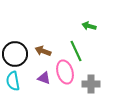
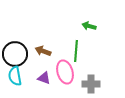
green line: rotated 30 degrees clockwise
cyan semicircle: moved 2 px right, 5 px up
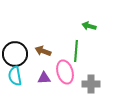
purple triangle: rotated 24 degrees counterclockwise
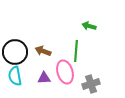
black circle: moved 2 px up
gray cross: rotated 18 degrees counterclockwise
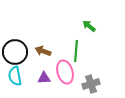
green arrow: rotated 24 degrees clockwise
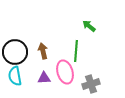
brown arrow: rotated 56 degrees clockwise
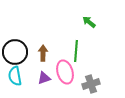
green arrow: moved 4 px up
brown arrow: moved 2 px down; rotated 14 degrees clockwise
purple triangle: rotated 16 degrees counterclockwise
